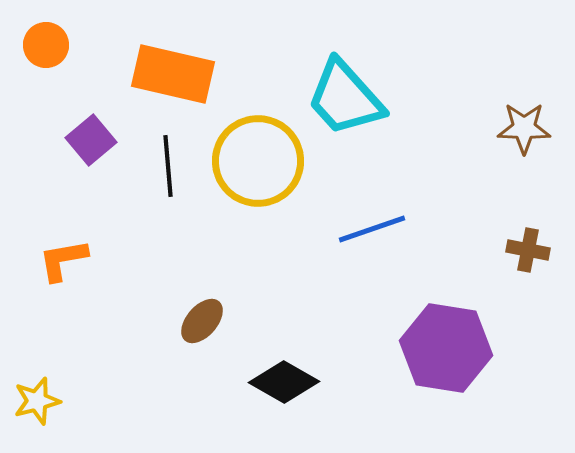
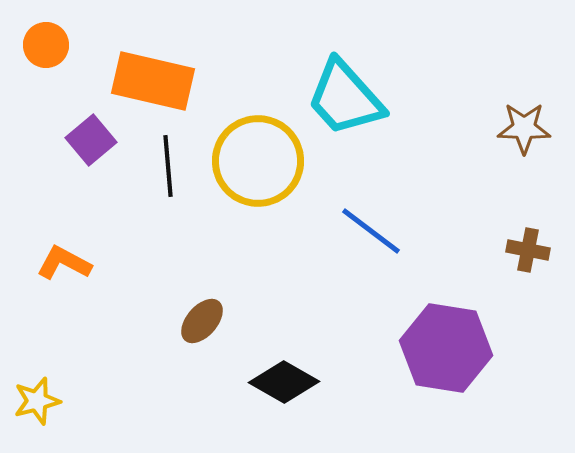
orange rectangle: moved 20 px left, 7 px down
blue line: moved 1 px left, 2 px down; rotated 56 degrees clockwise
orange L-shape: moved 1 px right, 3 px down; rotated 38 degrees clockwise
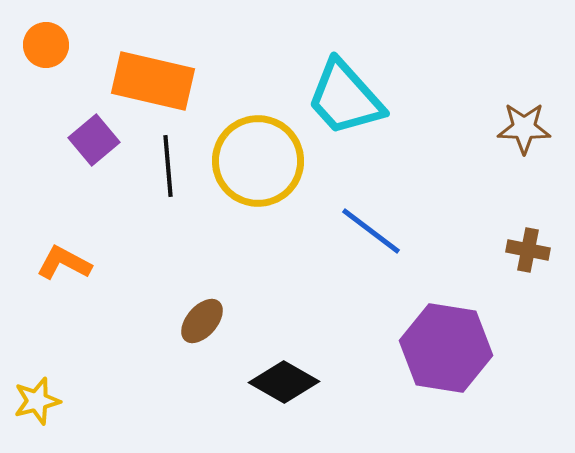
purple square: moved 3 px right
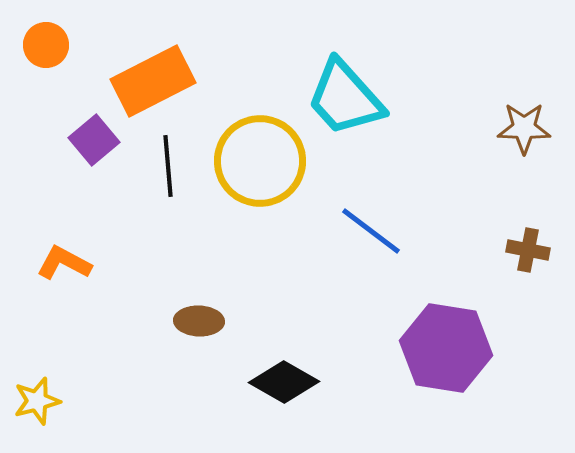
orange rectangle: rotated 40 degrees counterclockwise
yellow circle: moved 2 px right
brown ellipse: moved 3 px left; rotated 51 degrees clockwise
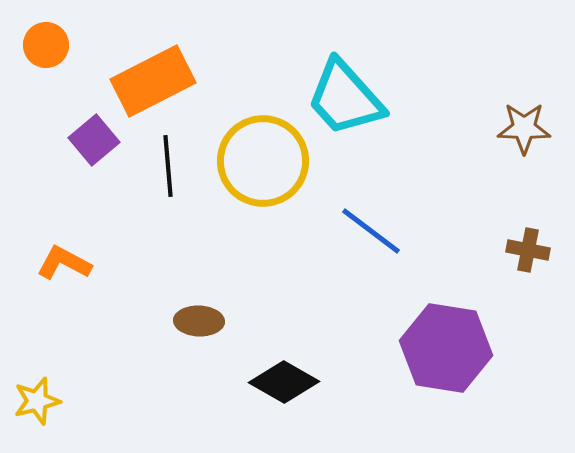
yellow circle: moved 3 px right
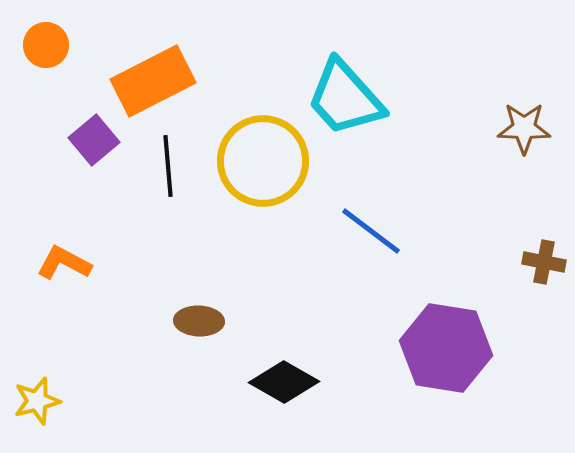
brown cross: moved 16 px right, 12 px down
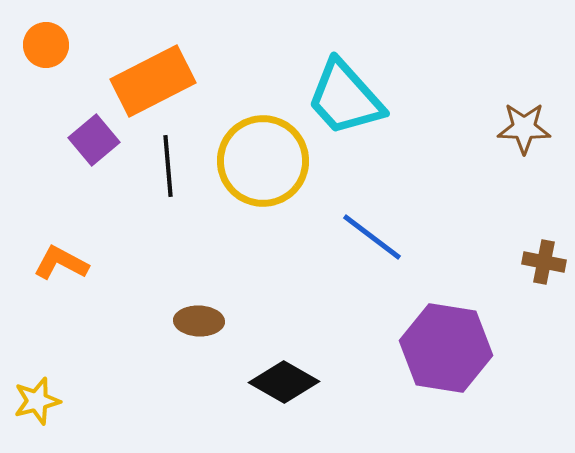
blue line: moved 1 px right, 6 px down
orange L-shape: moved 3 px left
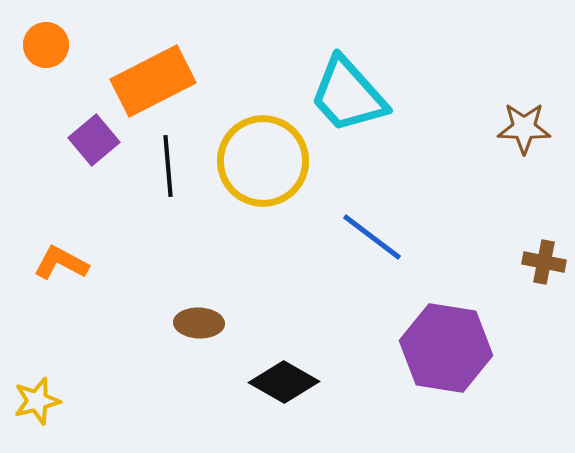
cyan trapezoid: moved 3 px right, 3 px up
brown ellipse: moved 2 px down
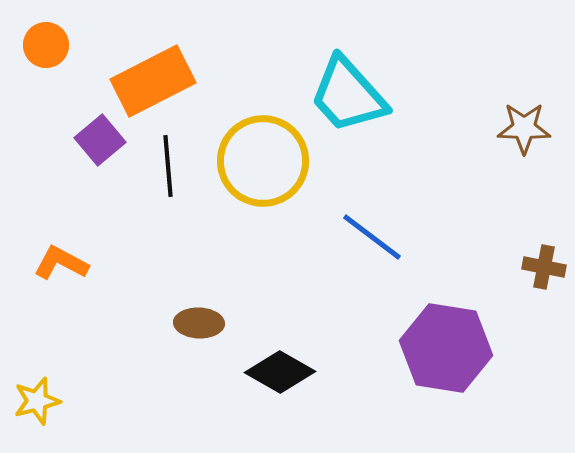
purple square: moved 6 px right
brown cross: moved 5 px down
black diamond: moved 4 px left, 10 px up
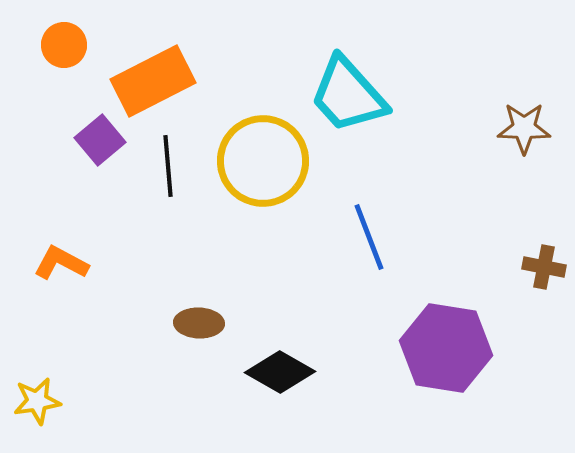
orange circle: moved 18 px right
blue line: moved 3 px left; rotated 32 degrees clockwise
yellow star: rotated 6 degrees clockwise
